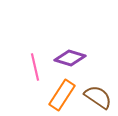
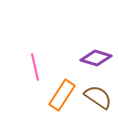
purple diamond: moved 26 px right
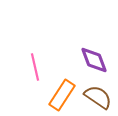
purple diamond: moved 2 px left, 2 px down; rotated 52 degrees clockwise
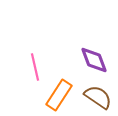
orange rectangle: moved 3 px left
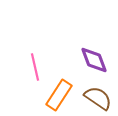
brown semicircle: moved 1 px down
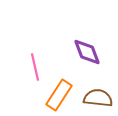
purple diamond: moved 7 px left, 8 px up
brown semicircle: rotated 28 degrees counterclockwise
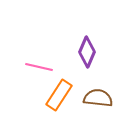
purple diamond: rotated 44 degrees clockwise
pink line: moved 4 px right; rotated 64 degrees counterclockwise
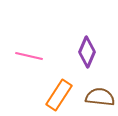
pink line: moved 10 px left, 11 px up
brown semicircle: moved 2 px right, 1 px up
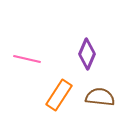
purple diamond: moved 2 px down
pink line: moved 2 px left, 3 px down
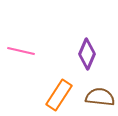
pink line: moved 6 px left, 8 px up
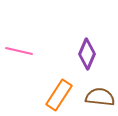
pink line: moved 2 px left
